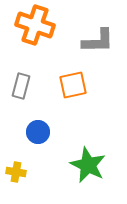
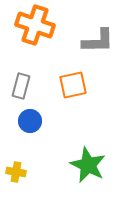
blue circle: moved 8 px left, 11 px up
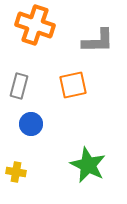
gray rectangle: moved 2 px left
blue circle: moved 1 px right, 3 px down
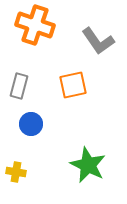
gray L-shape: rotated 56 degrees clockwise
